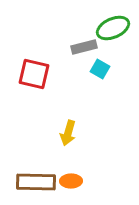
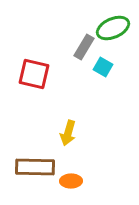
gray rectangle: rotated 45 degrees counterclockwise
cyan square: moved 3 px right, 2 px up
brown rectangle: moved 1 px left, 15 px up
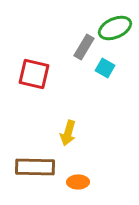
green ellipse: moved 2 px right
cyan square: moved 2 px right, 1 px down
orange ellipse: moved 7 px right, 1 px down
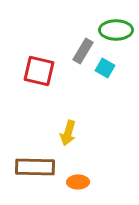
green ellipse: moved 1 px right, 2 px down; rotated 24 degrees clockwise
gray rectangle: moved 1 px left, 4 px down
red square: moved 5 px right, 3 px up
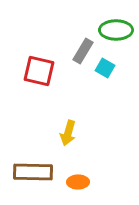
brown rectangle: moved 2 px left, 5 px down
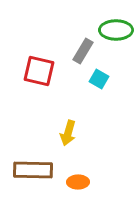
cyan square: moved 6 px left, 11 px down
brown rectangle: moved 2 px up
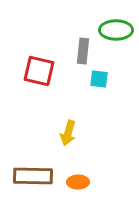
gray rectangle: rotated 25 degrees counterclockwise
cyan square: rotated 24 degrees counterclockwise
brown rectangle: moved 6 px down
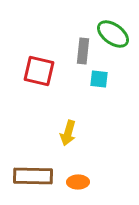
green ellipse: moved 3 px left, 4 px down; rotated 36 degrees clockwise
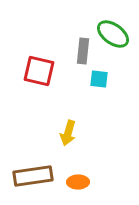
brown rectangle: rotated 9 degrees counterclockwise
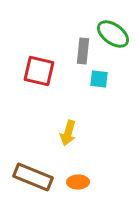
brown rectangle: moved 1 px down; rotated 30 degrees clockwise
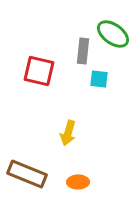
brown rectangle: moved 6 px left, 3 px up
